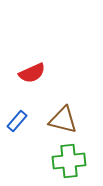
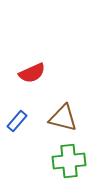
brown triangle: moved 2 px up
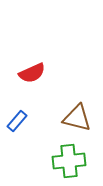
brown triangle: moved 14 px right
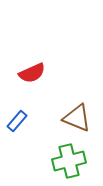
brown triangle: rotated 8 degrees clockwise
green cross: rotated 8 degrees counterclockwise
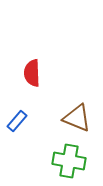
red semicircle: rotated 112 degrees clockwise
green cross: rotated 24 degrees clockwise
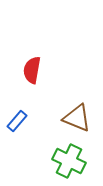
red semicircle: moved 3 px up; rotated 12 degrees clockwise
green cross: rotated 16 degrees clockwise
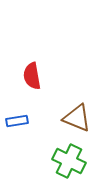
red semicircle: moved 6 px down; rotated 20 degrees counterclockwise
blue rectangle: rotated 40 degrees clockwise
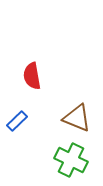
blue rectangle: rotated 35 degrees counterclockwise
green cross: moved 2 px right, 1 px up
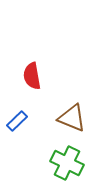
brown triangle: moved 5 px left
green cross: moved 4 px left, 3 px down
